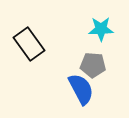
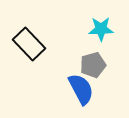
black rectangle: rotated 8 degrees counterclockwise
gray pentagon: rotated 20 degrees counterclockwise
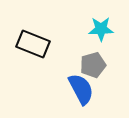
black rectangle: moved 4 px right; rotated 24 degrees counterclockwise
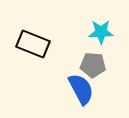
cyan star: moved 3 px down
gray pentagon: rotated 20 degrees clockwise
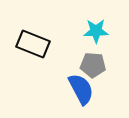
cyan star: moved 5 px left, 1 px up
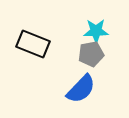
gray pentagon: moved 2 px left, 11 px up; rotated 15 degrees counterclockwise
blue semicircle: rotated 72 degrees clockwise
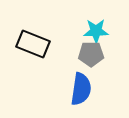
gray pentagon: rotated 10 degrees clockwise
blue semicircle: rotated 36 degrees counterclockwise
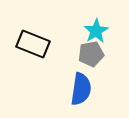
cyan star: rotated 30 degrees counterclockwise
gray pentagon: rotated 10 degrees counterclockwise
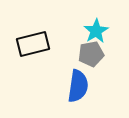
black rectangle: rotated 36 degrees counterclockwise
blue semicircle: moved 3 px left, 3 px up
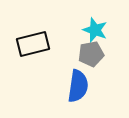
cyan star: moved 1 px left, 1 px up; rotated 20 degrees counterclockwise
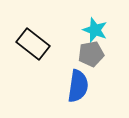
black rectangle: rotated 52 degrees clockwise
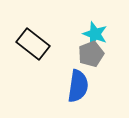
cyan star: moved 4 px down
gray pentagon: rotated 10 degrees counterclockwise
